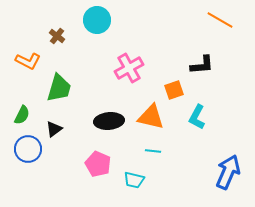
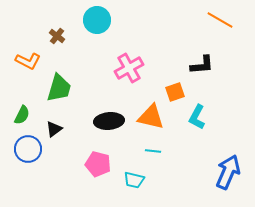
orange square: moved 1 px right, 2 px down
pink pentagon: rotated 10 degrees counterclockwise
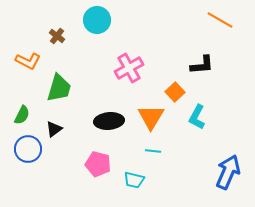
orange square: rotated 24 degrees counterclockwise
orange triangle: rotated 48 degrees clockwise
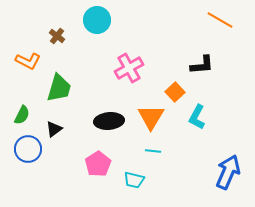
pink pentagon: rotated 25 degrees clockwise
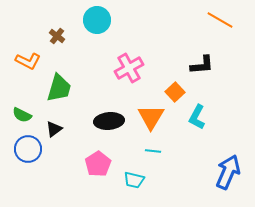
green semicircle: rotated 90 degrees clockwise
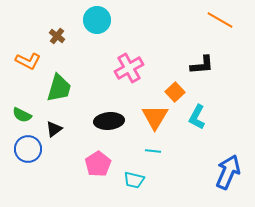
orange triangle: moved 4 px right
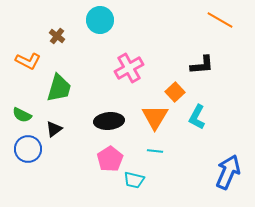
cyan circle: moved 3 px right
cyan line: moved 2 px right
pink pentagon: moved 12 px right, 5 px up
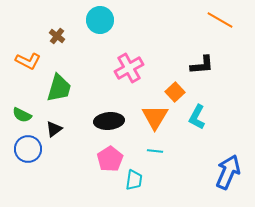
cyan trapezoid: rotated 95 degrees counterclockwise
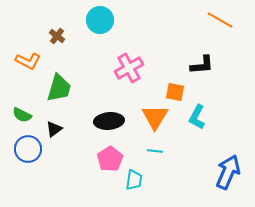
orange square: rotated 36 degrees counterclockwise
